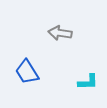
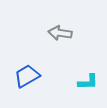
blue trapezoid: moved 4 px down; rotated 92 degrees clockwise
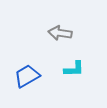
cyan L-shape: moved 14 px left, 13 px up
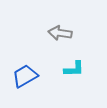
blue trapezoid: moved 2 px left
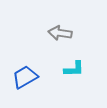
blue trapezoid: moved 1 px down
